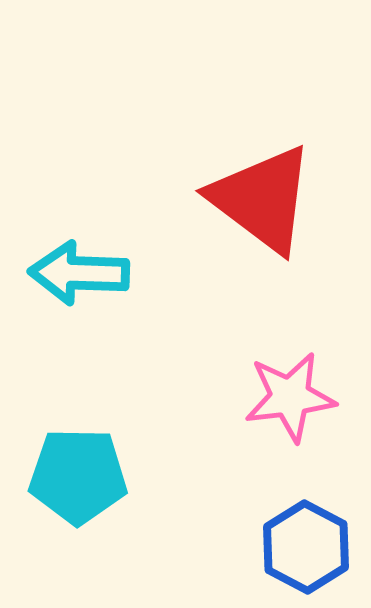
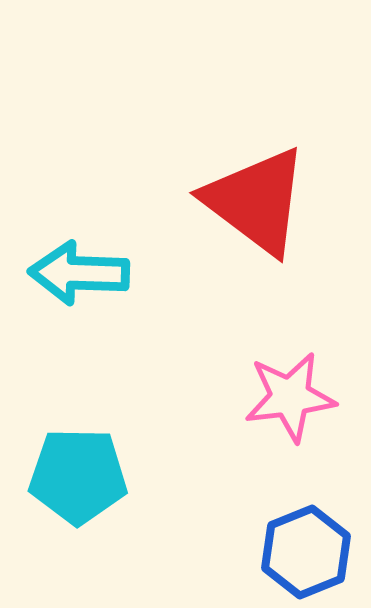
red triangle: moved 6 px left, 2 px down
blue hexagon: moved 5 px down; rotated 10 degrees clockwise
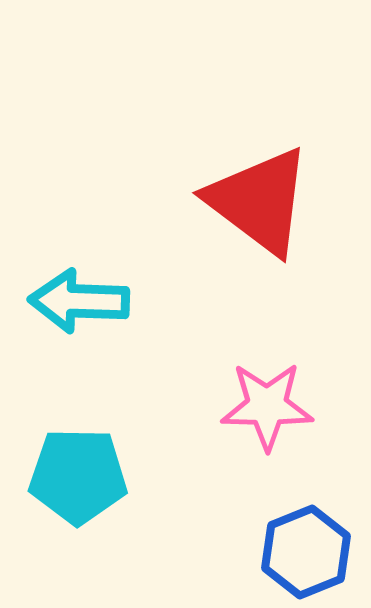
red triangle: moved 3 px right
cyan arrow: moved 28 px down
pink star: moved 23 px left, 9 px down; rotated 8 degrees clockwise
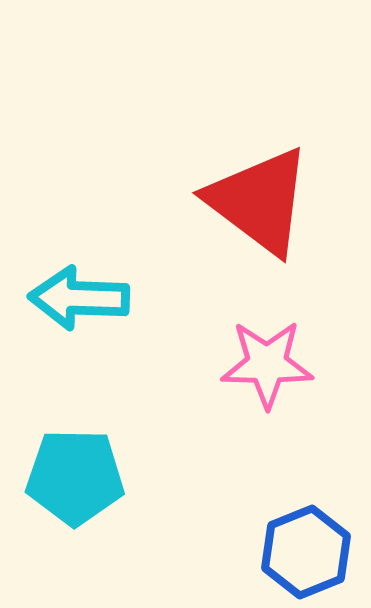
cyan arrow: moved 3 px up
pink star: moved 42 px up
cyan pentagon: moved 3 px left, 1 px down
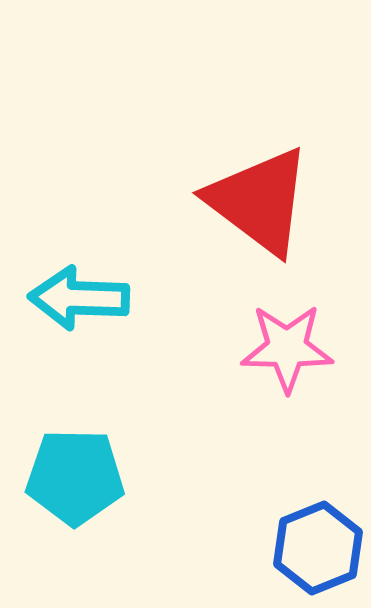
pink star: moved 20 px right, 16 px up
blue hexagon: moved 12 px right, 4 px up
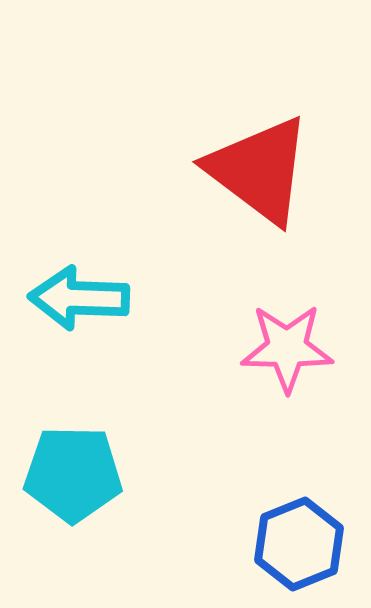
red triangle: moved 31 px up
cyan pentagon: moved 2 px left, 3 px up
blue hexagon: moved 19 px left, 4 px up
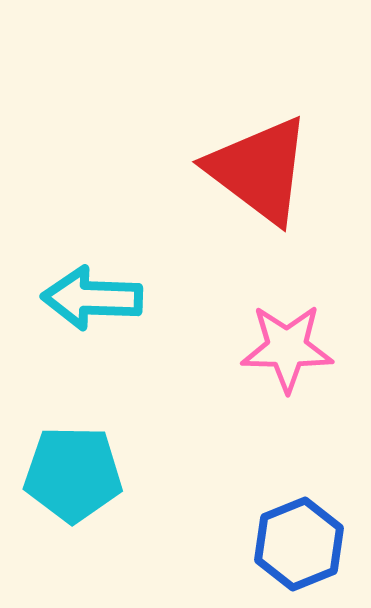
cyan arrow: moved 13 px right
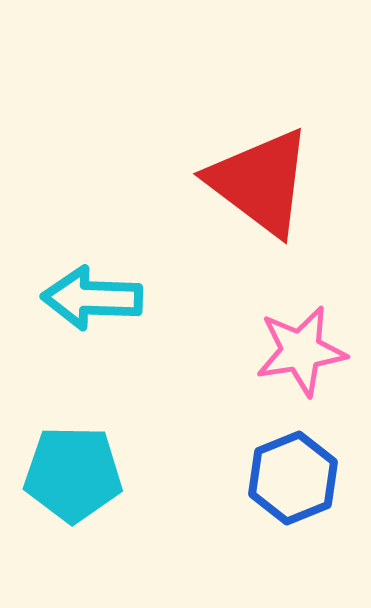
red triangle: moved 1 px right, 12 px down
pink star: moved 14 px right, 3 px down; rotated 10 degrees counterclockwise
blue hexagon: moved 6 px left, 66 px up
